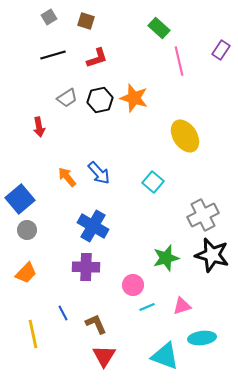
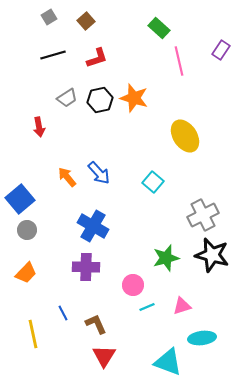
brown square: rotated 30 degrees clockwise
cyan triangle: moved 3 px right, 6 px down
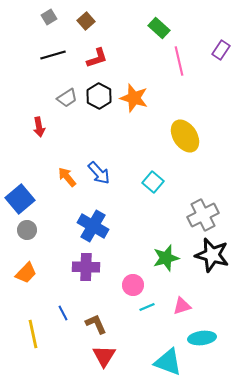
black hexagon: moved 1 px left, 4 px up; rotated 20 degrees counterclockwise
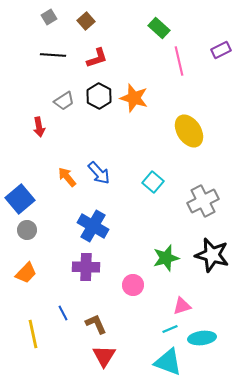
purple rectangle: rotated 30 degrees clockwise
black line: rotated 20 degrees clockwise
gray trapezoid: moved 3 px left, 3 px down
yellow ellipse: moved 4 px right, 5 px up
gray cross: moved 14 px up
cyan line: moved 23 px right, 22 px down
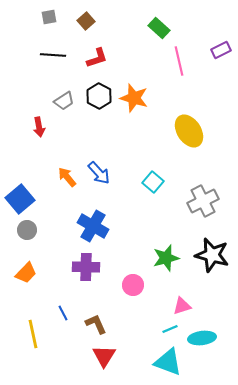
gray square: rotated 21 degrees clockwise
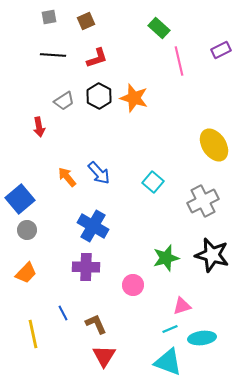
brown square: rotated 18 degrees clockwise
yellow ellipse: moved 25 px right, 14 px down
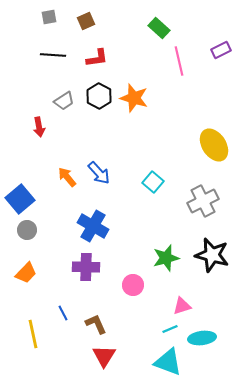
red L-shape: rotated 10 degrees clockwise
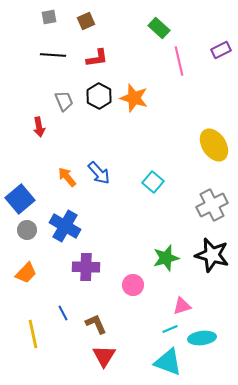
gray trapezoid: rotated 80 degrees counterclockwise
gray cross: moved 9 px right, 4 px down
blue cross: moved 28 px left
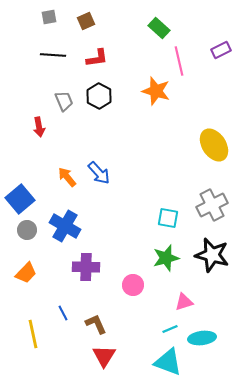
orange star: moved 22 px right, 7 px up
cyan square: moved 15 px right, 36 px down; rotated 30 degrees counterclockwise
pink triangle: moved 2 px right, 4 px up
